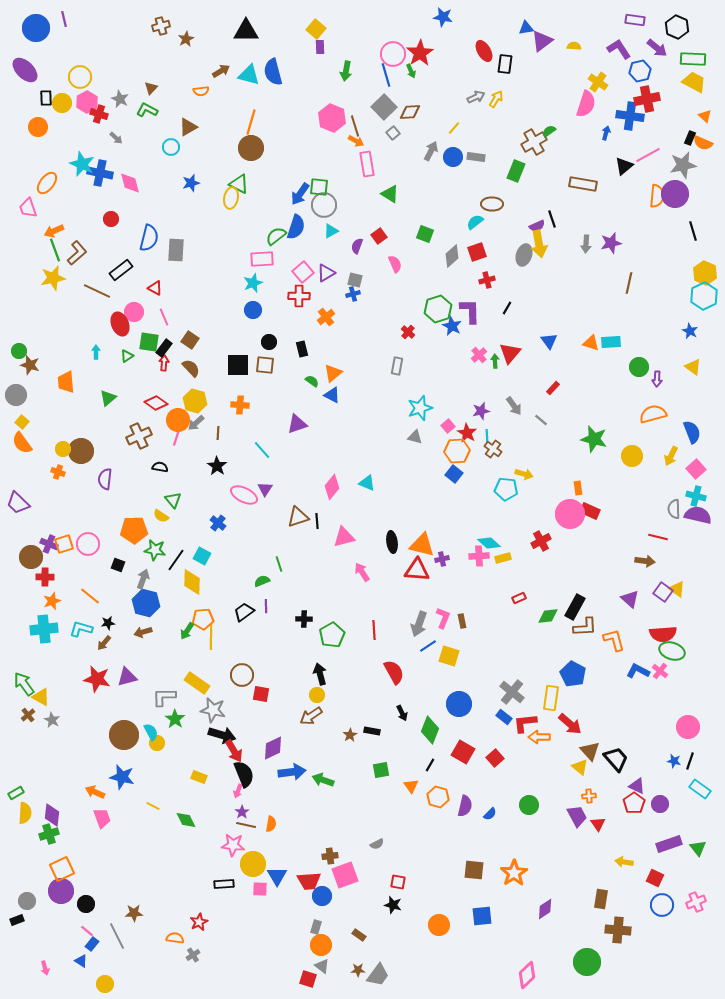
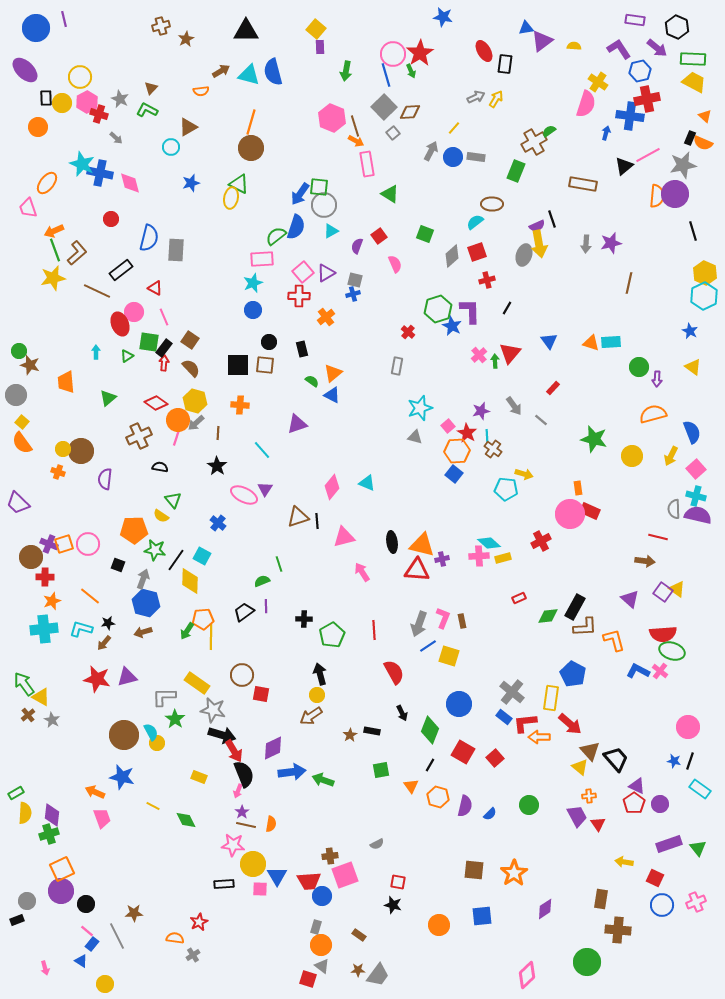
yellow diamond at (192, 582): moved 2 px left, 1 px up
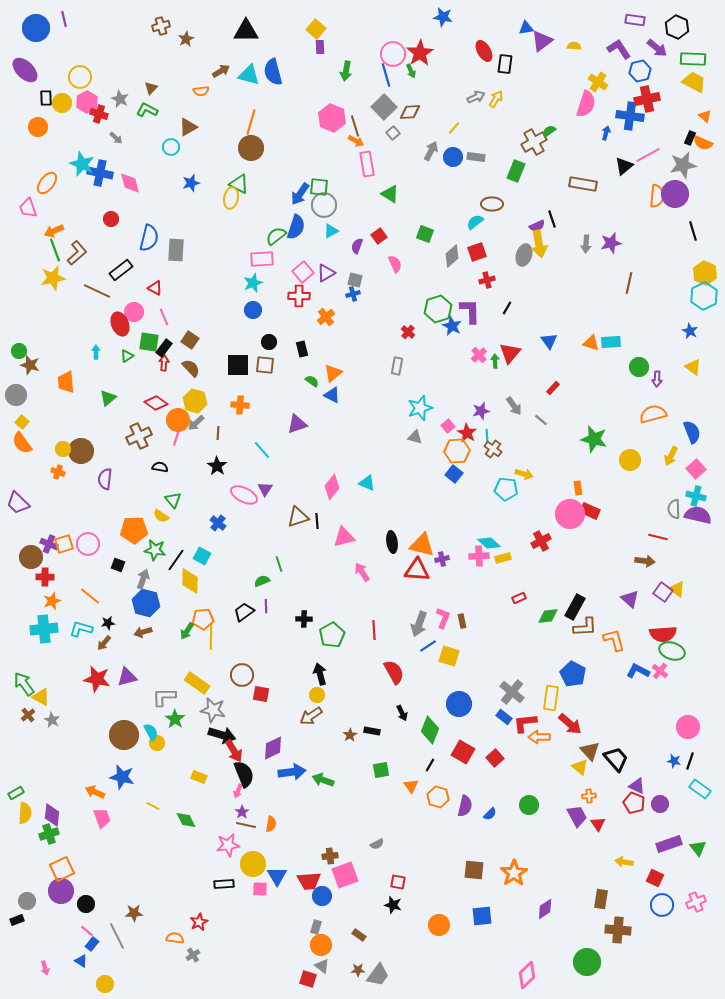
yellow circle at (632, 456): moved 2 px left, 4 px down
red pentagon at (634, 803): rotated 15 degrees counterclockwise
pink star at (233, 845): moved 5 px left; rotated 15 degrees counterclockwise
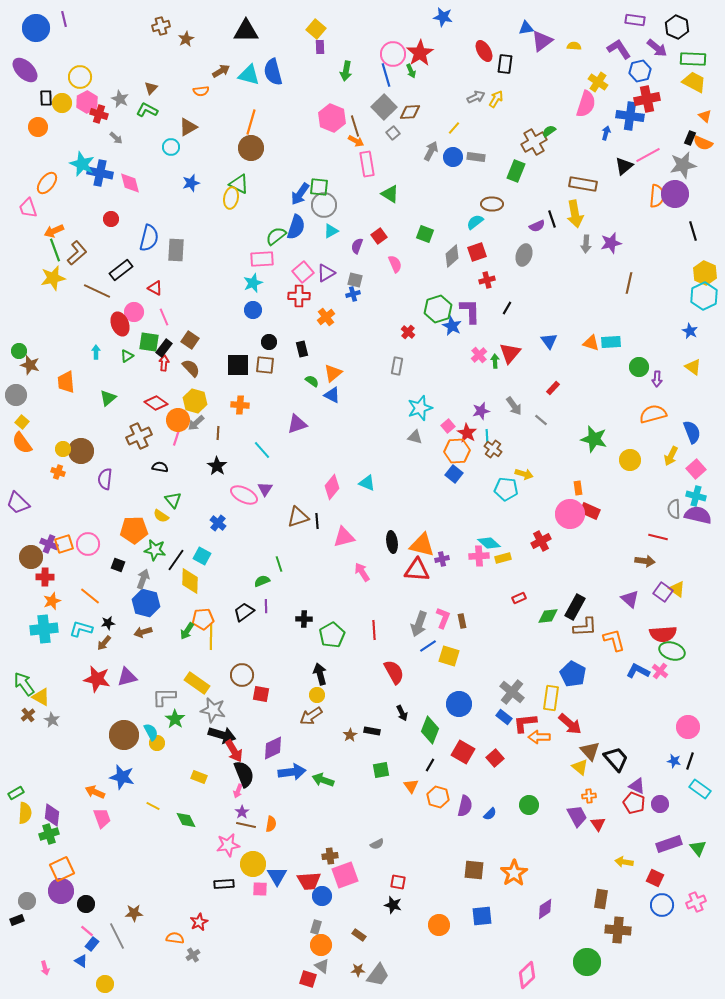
yellow arrow at (539, 244): moved 36 px right, 30 px up
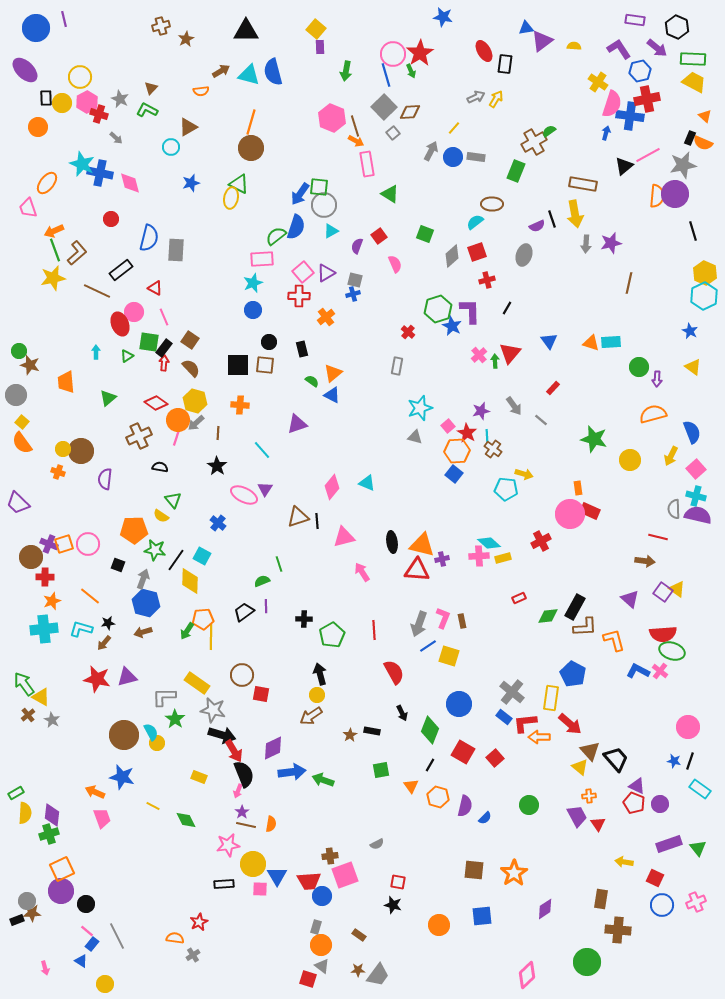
pink semicircle at (586, 104): moved 26 px right
blue semicircle at (490, 814): moved 5 px left, 4 px down
brown star at (134, 913): moved 102 px left
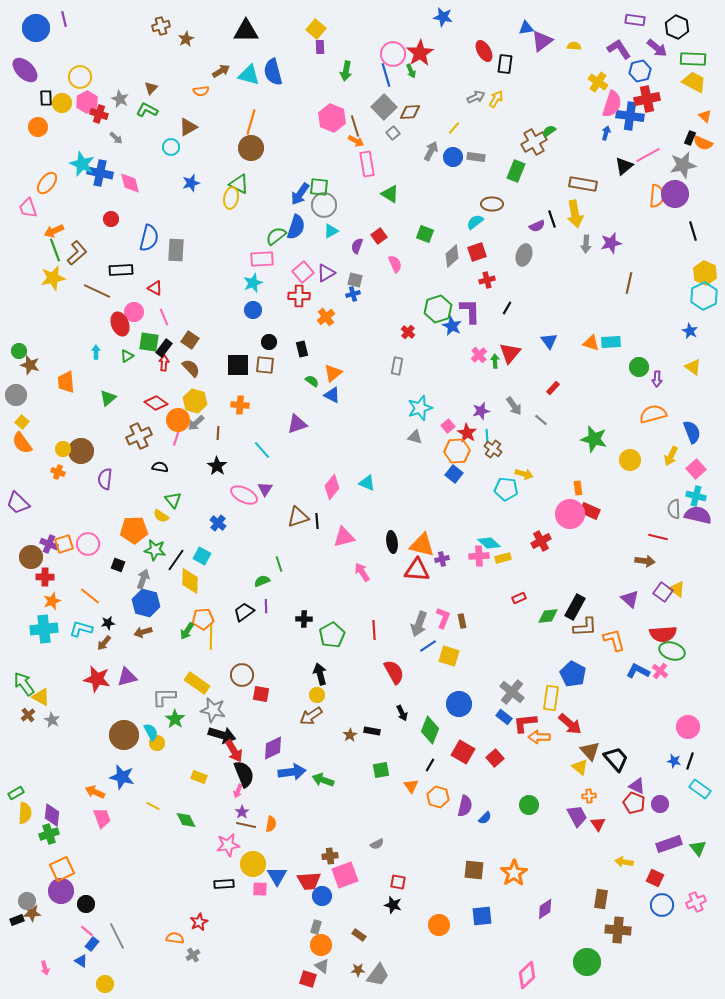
black rectangle at (121, 270): rotated 35 degrees clockwise
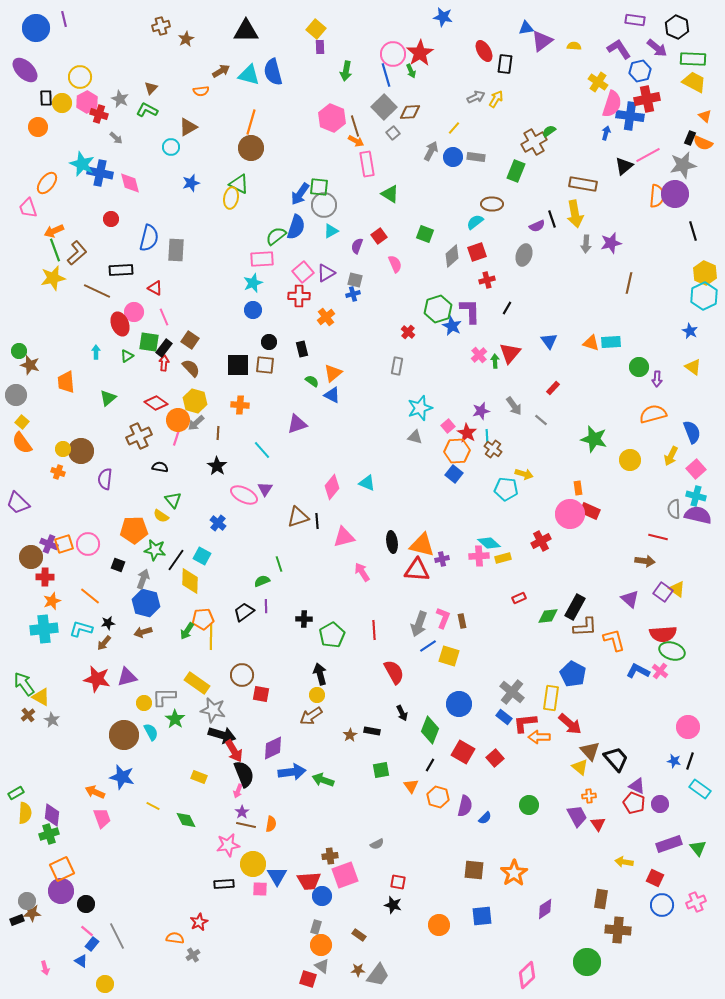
yellow circle at (157, 743): moved 13 px left, 40 px up
